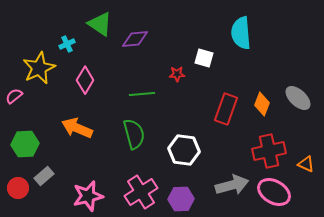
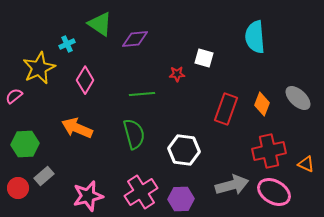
cyan semicircle: moved 14 px right, 4 px down
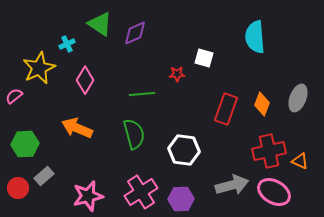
purple diamond: moved 6 px up; rotated 20 degrees counterclockwise
gray ellipse: rotated 68 degrees clockwise
orange triangle: moved 6 px left, 3 px up
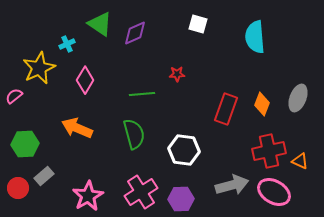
white square: moved 6 px left, 34 px up
pink star: rotated 16 degrees counterclockwise
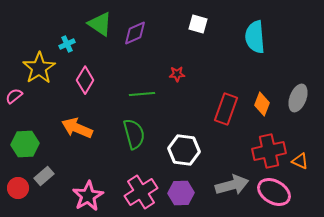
yellow star: rotated 8 degrees counterclockwise
purple hexagon: moved 6 px up
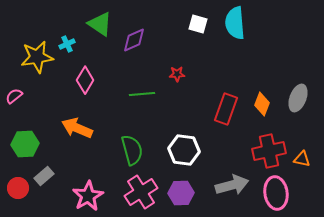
purple diamond: moved 1 px left, 7 px down
cyan semicircle: moved 20 px left, 14 px up
yellow star: moved 2 px left, 11 px up; rotated 24 degrees clockwise
green semicircle: moved 2 px left, 16 px down
orange triangle: moved 2 px right, 2 px up; rotated 12 degrees counterclockwise
pink ellipse: moved 2 px right, 1 px down; rotated 52 degrees clockwise
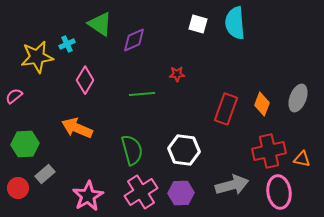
gray rectangle: moved 1 px right, 2 px up
pink ellipse: moved 3 px right, 1 px up
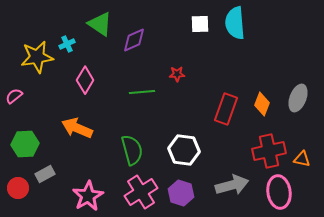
white square: moved 2 px right; rotated 18 degrees counterclockwise
green line: moved 2 px up
gray rectangle: rotated 12 degrees clockwise
purple hexagon: rotated 20 degrees clockwise
